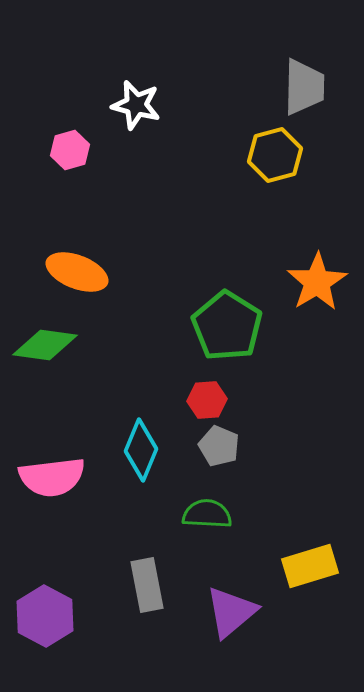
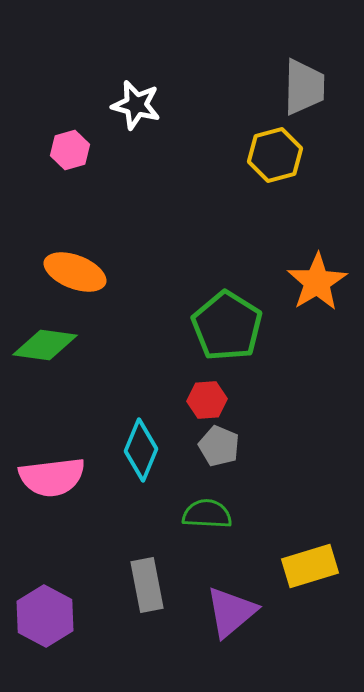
orange ellipse: moved 2 px left
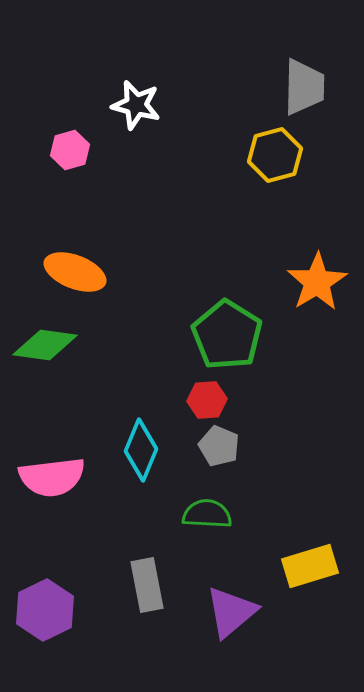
green pentagon: moved 9 px down
purple hexagon: moved 6 px up; rotated 6 degrees clockwise
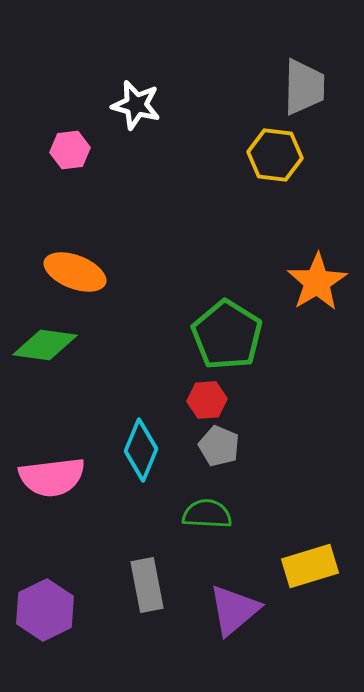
pink hexagon: rotated 9 degrees clockwise
yellow hexagon: rotated 22 degrees clockwise
purple triangle: moved 3 px right, 2 px up
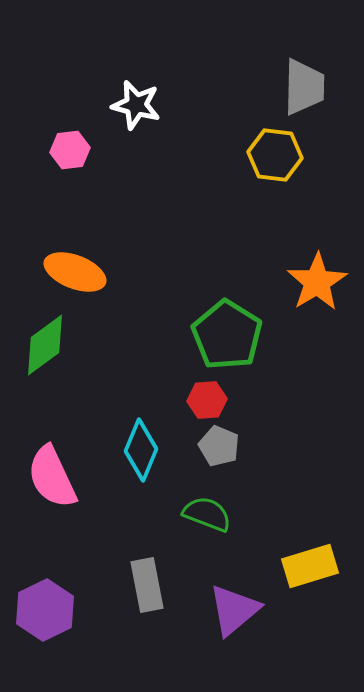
green diamond: rotated 44 degrees counterclockwise
pink semicircle: rotated 72 degrees clockwise
green semicircle: rotated 18 degrees clockwise
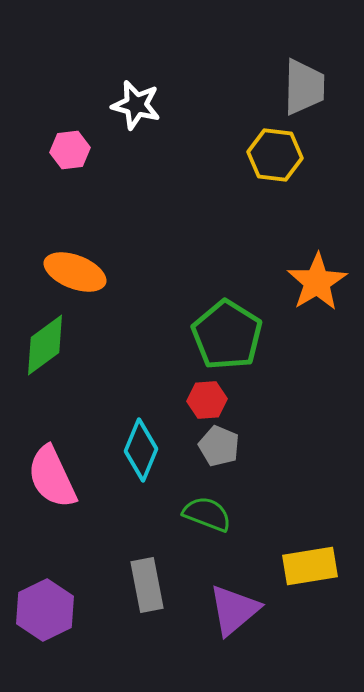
yellow rectangle: rotated 8 degrees clockwise
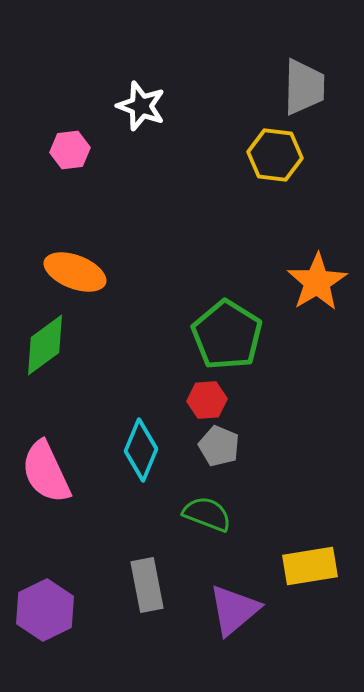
white star: moved 5 px right, 1 px down; rotated 6 degrees clockwise
pink semicircle: moved 6 px left, 5 px up
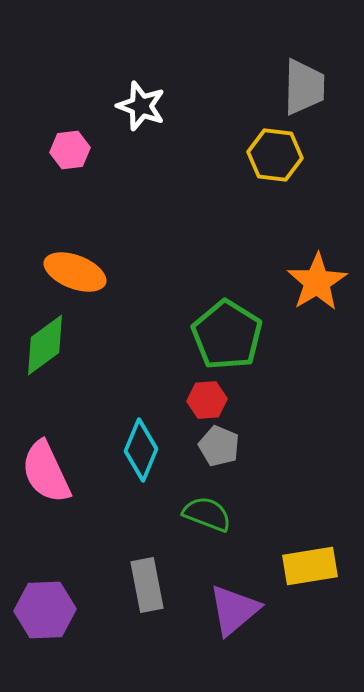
purple hexagon: rotated 24 degrees clockwise
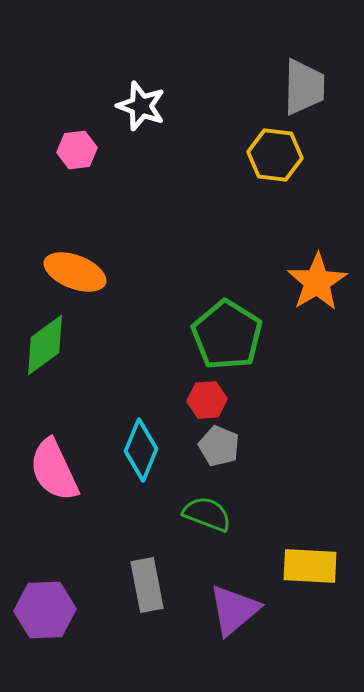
pink hexagon: moved 7 px right
pink semicircle: moved 8 px right, 2 px up
yellow rectangle: rotated 12 degrees clockwise
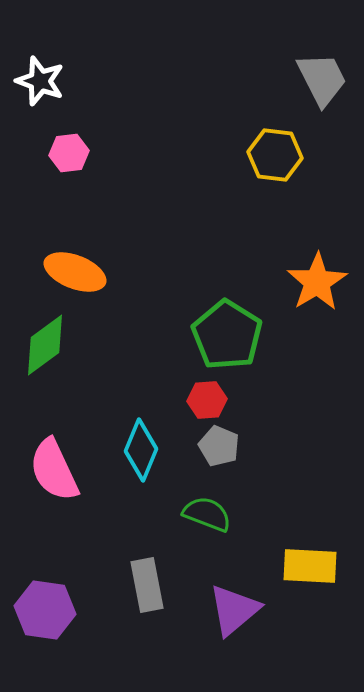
gray trapezoid: moved 18 px right, 8 px up; rotated 28 degrees counterclockwise
white star: moved 101 px left, 25 px up
pink hexagon: moved 8 px left, 3 px down
purple hexagon: rotated 10 degrees clockwise
